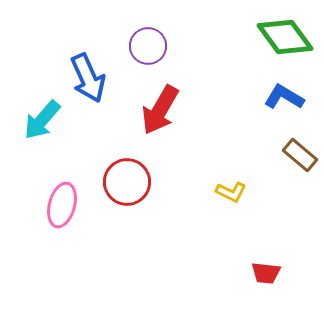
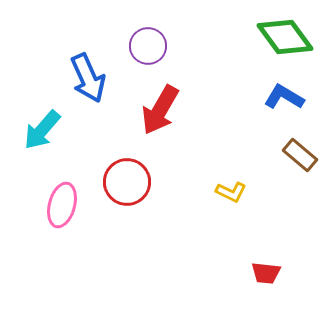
cyan arrow: moved 10 px down
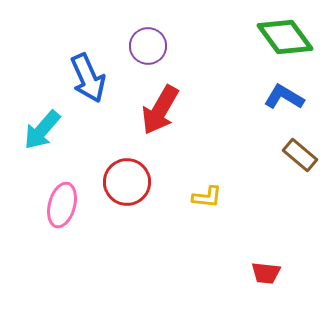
yellow L-shape: moved 24 px left, 5 px down; rotated 20 degrees counterclockwise
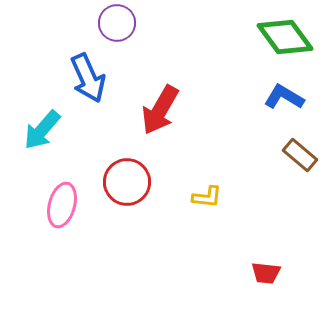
purple circle: moved 31 px left, 23 px up
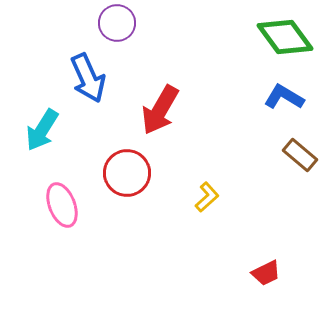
cyan arrow: rotated 9 degrees counterclockwise
red circle: moved 9 px up
yellow L-shape: rotated 48 degrees counterclockwise
pink ellipse: rotated 36 degrees counterclockwise
red trapezoid: rotated 32 degrees counterclockwise
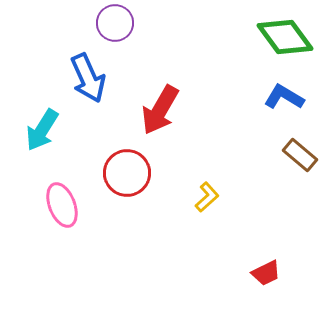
purple circle: moved 2 px left
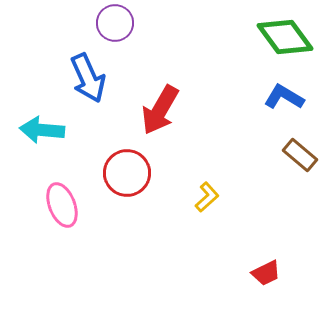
cyan arrow: rotated 63 degrees clockwise
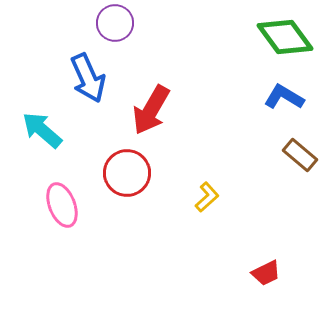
red arrow: moved 9 px left
cyan arrow: rotated 36 degrees clockwise
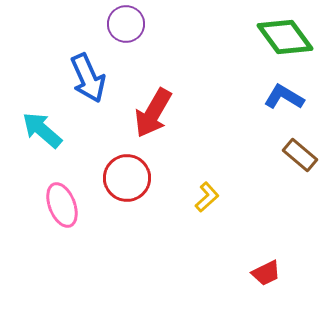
purple circle: moved 11 px right, 1 px down
red arrow: moved 2 px right, 3 px down
red circle: moved 5 px down
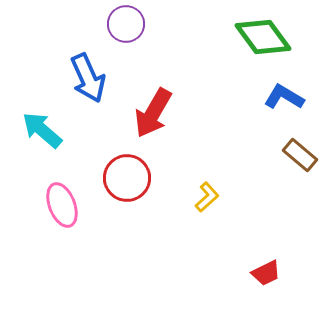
green diamond: moved 22 px left
